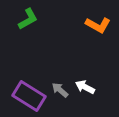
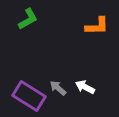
orange L-shape: moved 1 px left, 1 px down; rotated 30 degrees counterclockwise
gray arrow: moved 2 px left, 2 px up
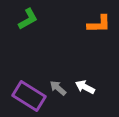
orange L-shape: moved 2 px right, 2 px up
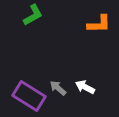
green L-shape: moved 5 px right, 4 px up
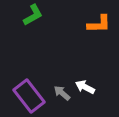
gray arrow: moved 4 px right, 5 px down
purple rectangle: rotated 20 degrees clockwise
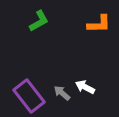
green L-shape: moved 6 px right, 6 px down
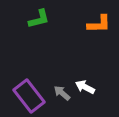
green L-shape: moved 2 px up; rotated 15 degrees clockwise
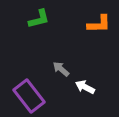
gray arrow: moved 1 px left, 24 px up
